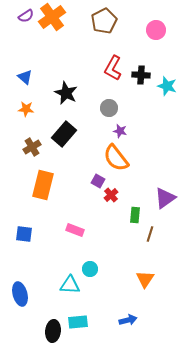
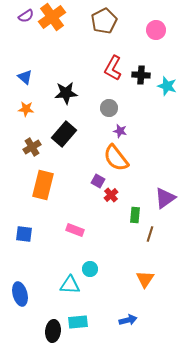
black star: rotated 30 degrees counterclockwise
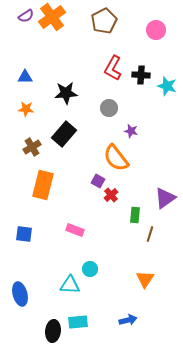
blue triangle: rotated 42 degrees counterclockwise
purple star: moved 11 px right
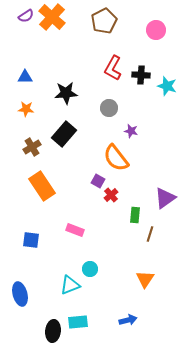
orange cross: rotated 12 degrees counterclockwise
orange rectangle: moved 1 px left, 1 px down; rotated 48 degrees counterclockwise
blue square: moved 7 px right, 6 px down
cyan triangle: rotated 25 degrees counterclockwise
